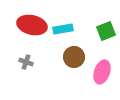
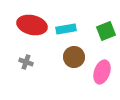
cyan rectangle: moved 3 px right
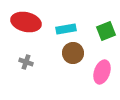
red ellipse: moved 6 px left, 3 px up
brown circle: moved 1 px left, 4 px up
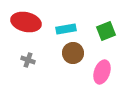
gray cross: moved 2 px right, 2 px up
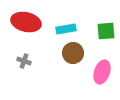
green square: rotated 18 degrees clockwise
gray cross: moved 4 px left, 1 px down
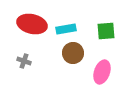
red ellipse: moved 6 px right, 2 px down
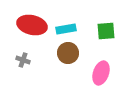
red ellipse: moved 1 px down
brown circle: moved 5 px left
gray cross: moved 1 px left, 1 px up
pink ellipse: moved 1 px left, 1 px down
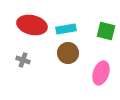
green square: rotated 18 degrees clockwise
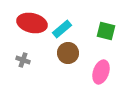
red ellipse: moved 2 px up
cyan rectangle: moved 4 px left; rotated 30 degrees counterclockwise
pink ellipse: moved 1 px up
